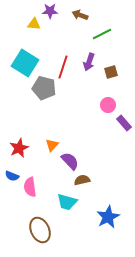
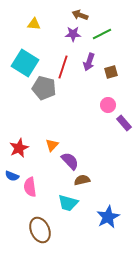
purple star: moved 23 px right, 23 px down
cyan trapezoid: moved 1 px right, 1 px down
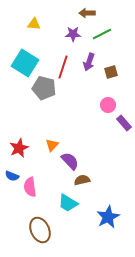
brown arrow: moved 7 px right, 2 px up; rotated 21 degrees counterclockwise
cyan trapezoid: rotated 15 degrees clockwise
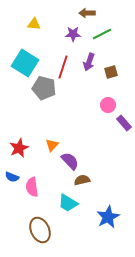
blue semicircle: moved 1 px down
pink semicircle: moved 2 px right
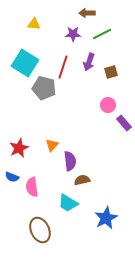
purple semicircle: rotated 36 degrees clockwise
blue star: moved 2 px left, 1 px down
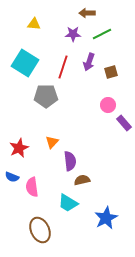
gray pentagon: moved 2 px right, 8 px down; rotated 15 degrees counterclockwise
orange triangle: moved 3 px up
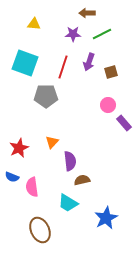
cyan square: rotated 12 degrees counterclockwise
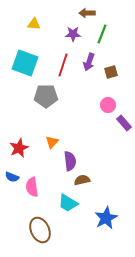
green line: rotated 42 degrees counterclockwise
red line: moved 2 px up
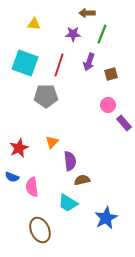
red line: moved 4 px left
brown square: moved 2 px down
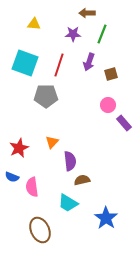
blue star: rotated 10 degrees counterclockwise
